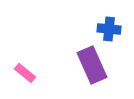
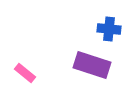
purple rectangle: rotated 48 degrees counterclockwise
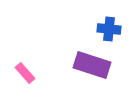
pink rectangle: rotated 10 degrees clockwise
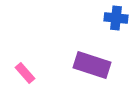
blue cross: moved 7 px right, 11 px up
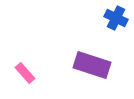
blue cross: rotated 20 degrees clockwise
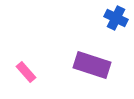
pink rectangle: moved 1 px right, 1 px up
